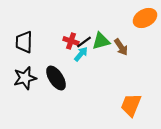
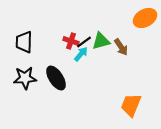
black star: rotated 10 degrees clockwise
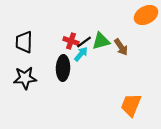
orange ellipse: moved 1 px right, 3 px up
black ellipse: moved 7 px right, 10 px up; rotated 35 degrees clockwise
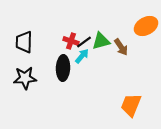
orange ellipse: moved 11 px down
cyan arrow: moved 1 px right, 2 px down
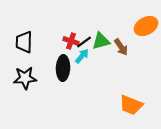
orange trapezoid: rotated 90 degrees counterclockwise
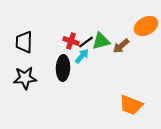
black line: moved 2 px right
brown arrow: moved 1 px up; rotated 84 degrees clockwise
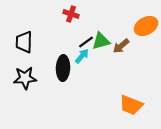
red cross: moved 27 px up
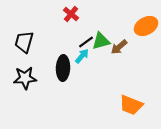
red cross: rotated 21 degrees clockwise
black trapezoid: rotated 15 degrees clockwise
brown arrow: moved 2 px left, 1 px down
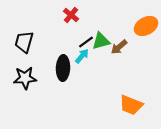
red cross: moved 1 px down
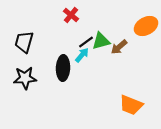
cyan arrow: moved 1 px up
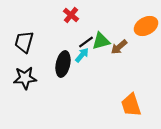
black ellipse: moved 4 px up; rotated 10 degrees clockwise
orange trapezoid: rotated 50 degrees clockwise
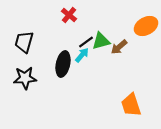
red cross: moved 2 px left
